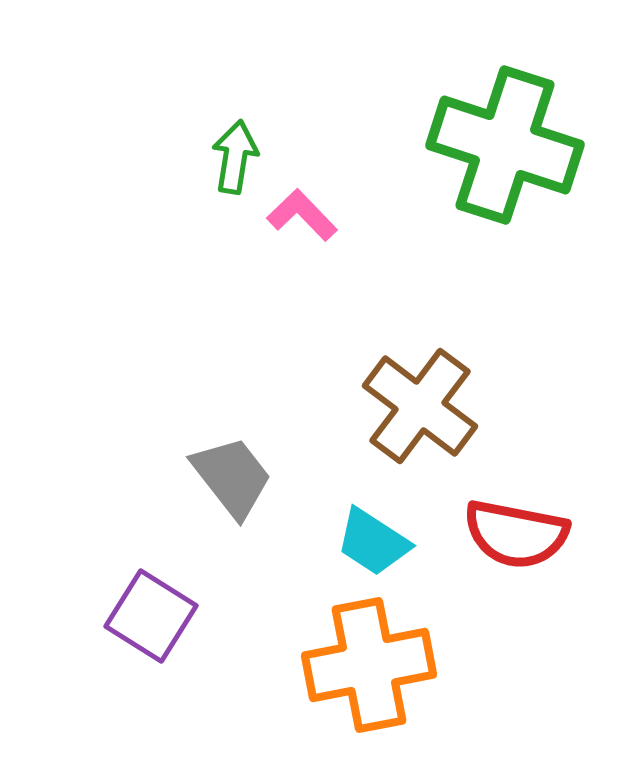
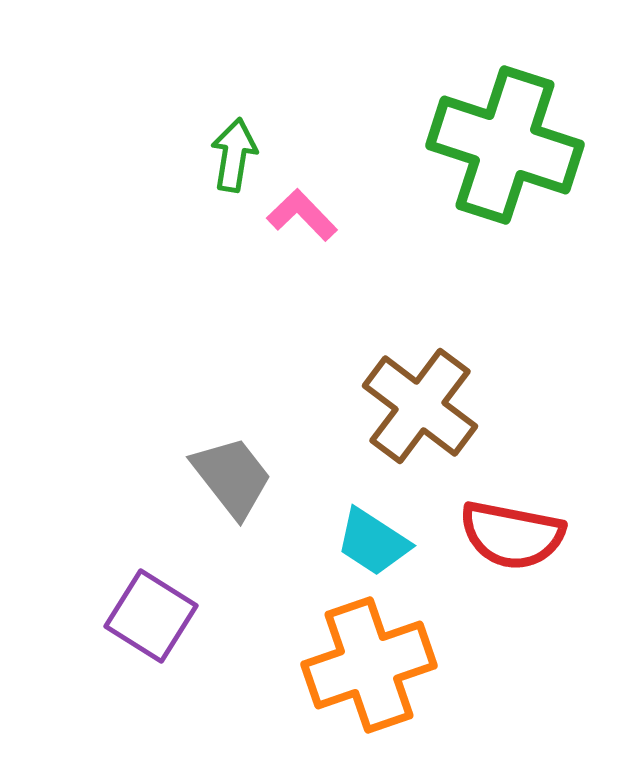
green arrow: moved 1 px left, 2 px up
red semicircle: moved 4 px left, 1 px down
orange cross: rotated 8 degrees counterclockwise
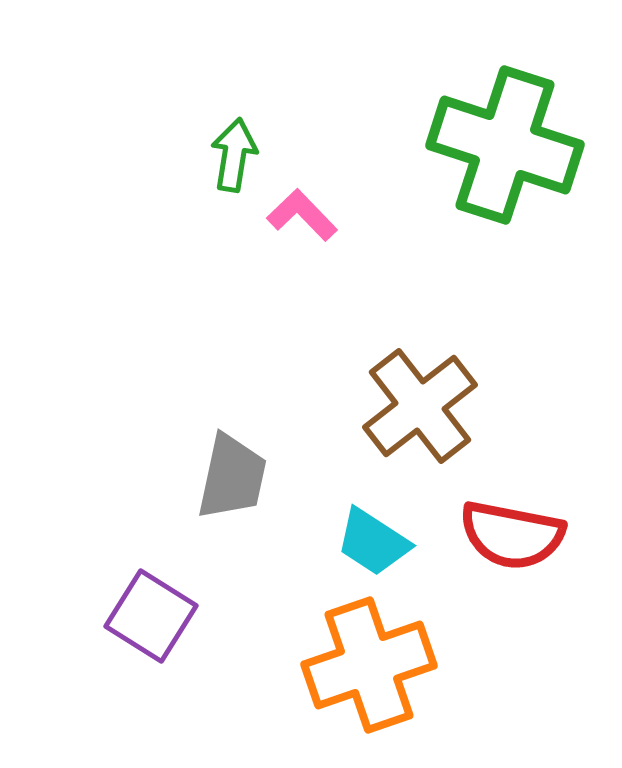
brown cross: rotated 15 degrees clockwise
gray trapezoid: rotated 50 degrees clockwise
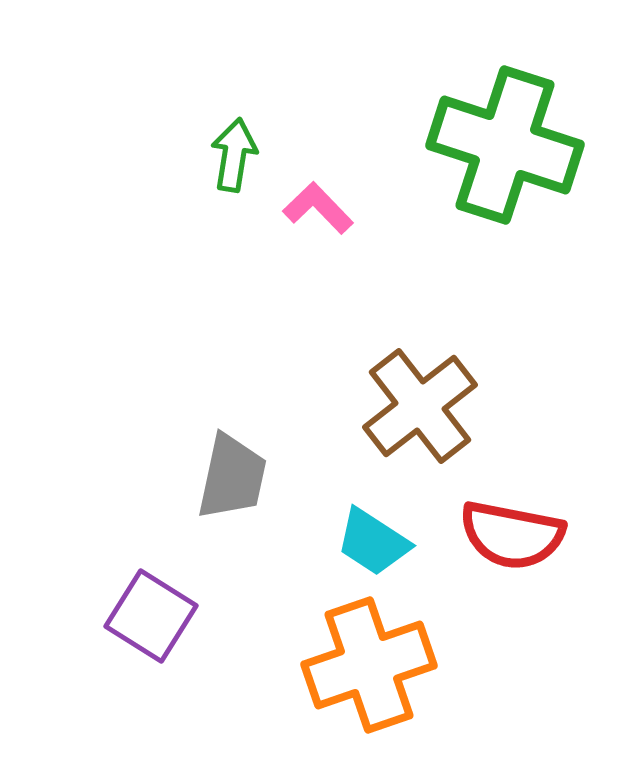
pink L-shape: moved 16 px right, 7 px up
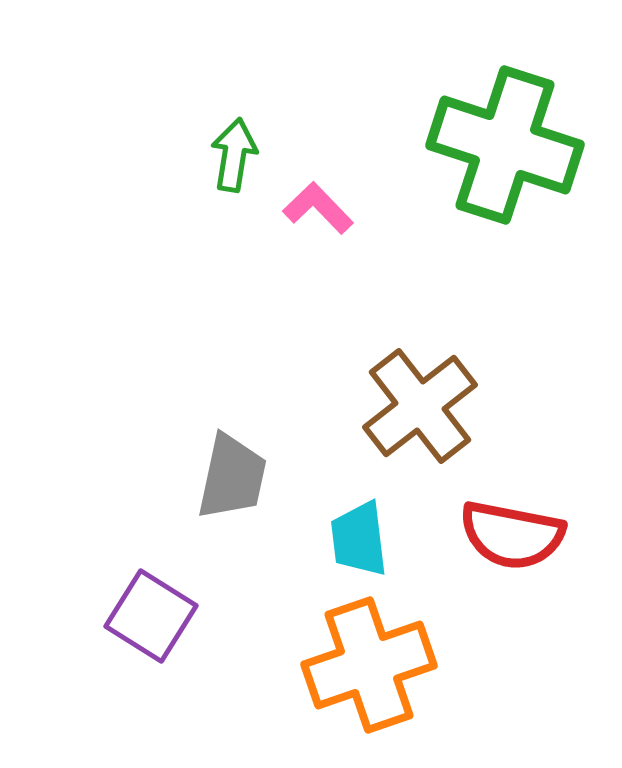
cyan trapezoid: moved 14 px left, 3 px up; rotated 50 degrees clockwise
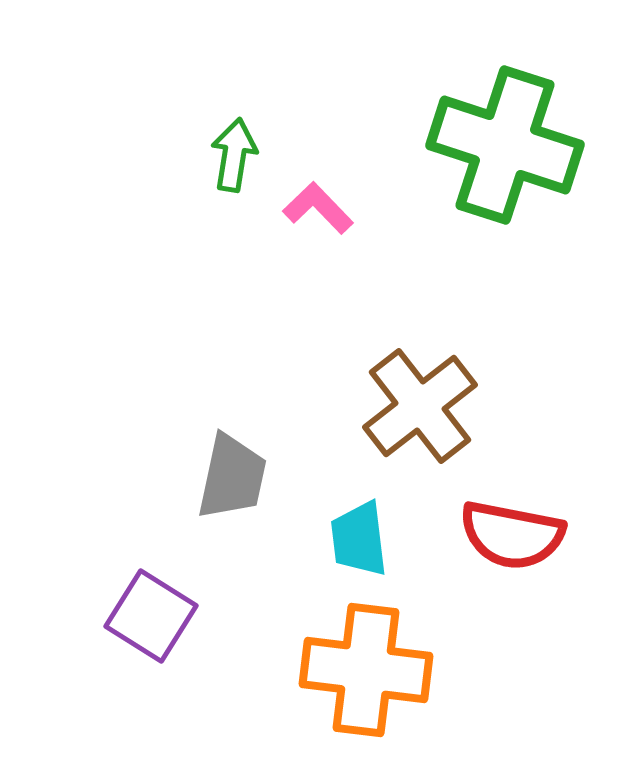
orange cross: moved 3 px left, 5 px down; rotated 26 degrees clockwise
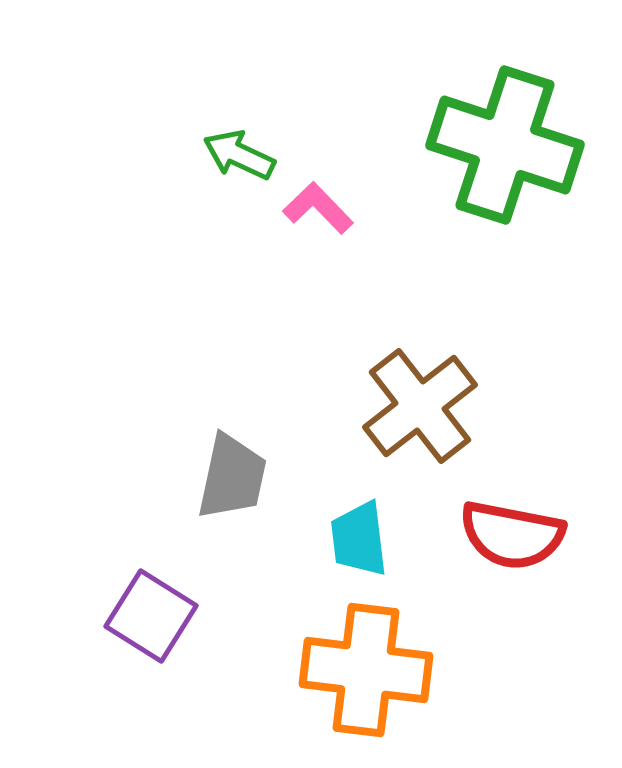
green arrow: moved 5 px right; rotated 74 degrees counterclockwise
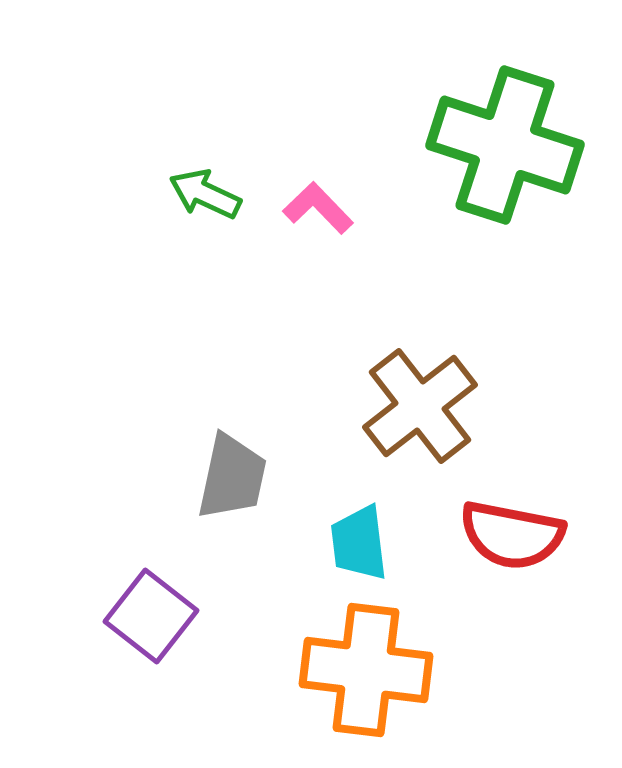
green arrow: moved 34 px left, 39 px down
cyan trapezoid: moved 4 px down
purple square: rotated 6 degrees clockwise
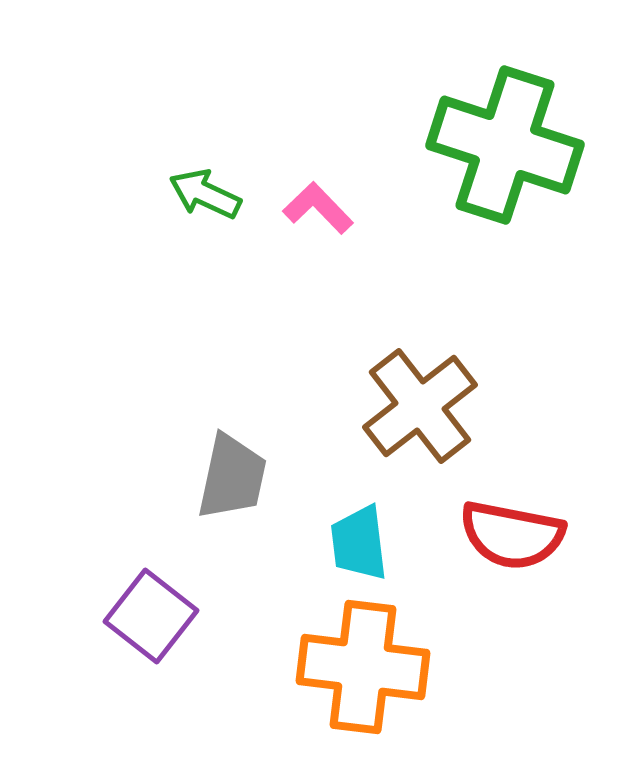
orange cross: moved 3 px left, 3 px up
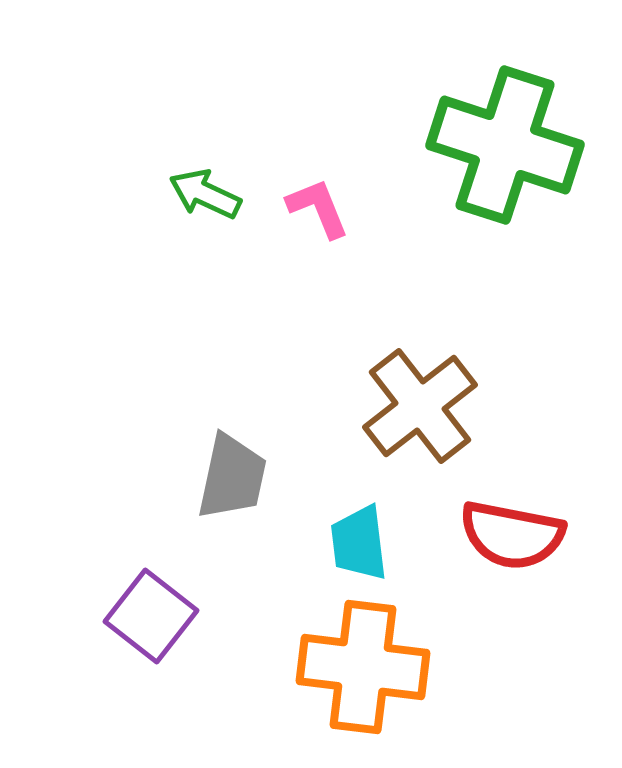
pink L-shape: rotated 22 degrees clockwise
